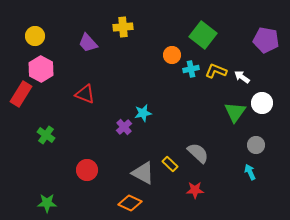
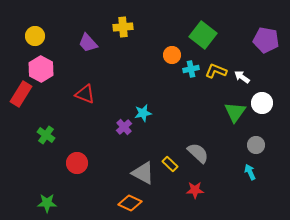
red circle: moved 10 px left, 7 px up
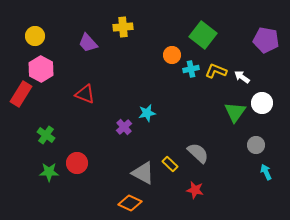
cyan star: moved 4 px right
cyan arrow: moved 16 px right
red star: rotated 12 degrees clockwise
green star: moved 2 px right, 31 px up
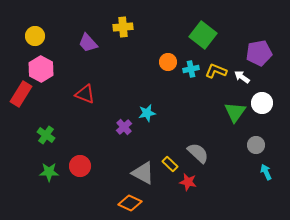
purple pentagon: moved 7 px left, 13 px down; rotated 20 degrees counterclockwise
orange circle: moved 4 px left, 7 px down
red circle: moved 3 px right, 3 px down
red star: moved 7 px left, 8 px up
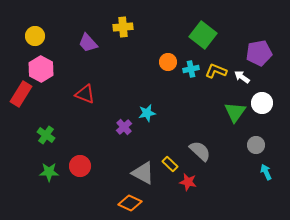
gray semicircle: moved 2 px right, 2 px up
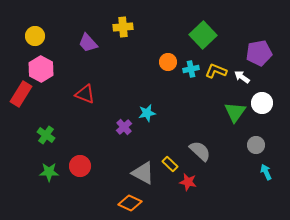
green square: rotated 8 degrees clockwise
